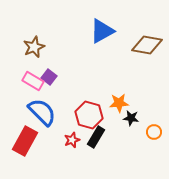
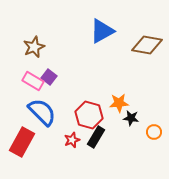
red rectangle: moved 3 px left, 1 px down
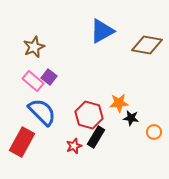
pink rectangle: rotated 10 degrees clockwise
red star: moved 2 px right, 6 px down
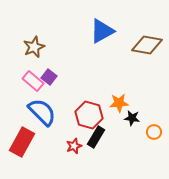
black star: moved 1 px right
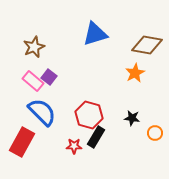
blue triangle: moved 7 px left, 3 px down; rotated 12 degrees clockwise
orange star: moved 16 px right, 30 px up; rotated 24 degrees counterclockwise
orange circle: moved 1 px right, 1 px down
red star: rotated 21 degrees clockwise
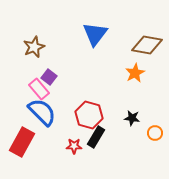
blue triangle: rotated 36 degrees counterclockwise
pink rectangle: moved 6 px right, 8 px down; rotated 10 degrees clockwise
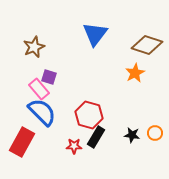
brown diamond: rotated 8 degrees clockwise
purple square: rotated 21 degrees counterclockwise
black star: moved 17 px down
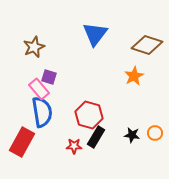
orange star: moved 1 px left, 3 px down
blue semicircle: rotated 36 degrees clockwise
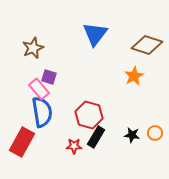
brown star: moved 1 px left, 1 px down
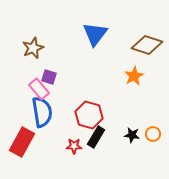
orange circle: moved 2 px left, 1 px down
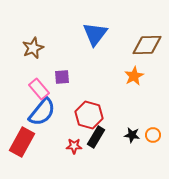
brown diamond: rotated 20 degrees counterclockwise
purple square: moved 13 px right; rotated 21 degrees counterclockwise
blue semicircle: rotated 48 degrees clockwise
orange circle: moved 1 px down
